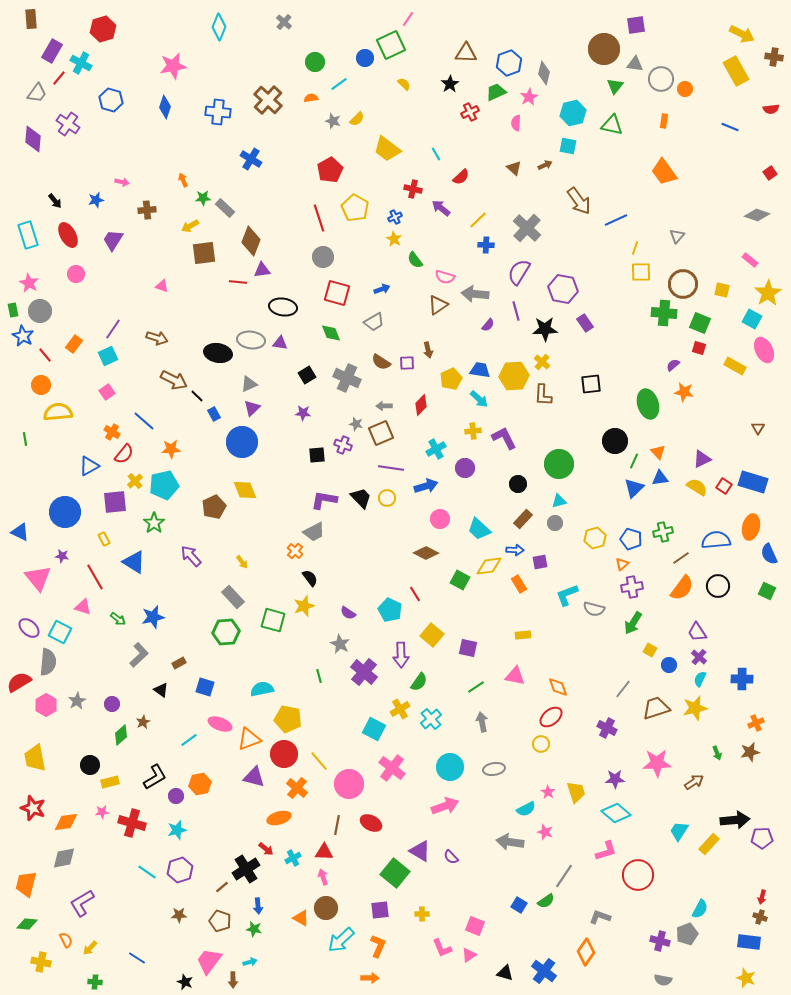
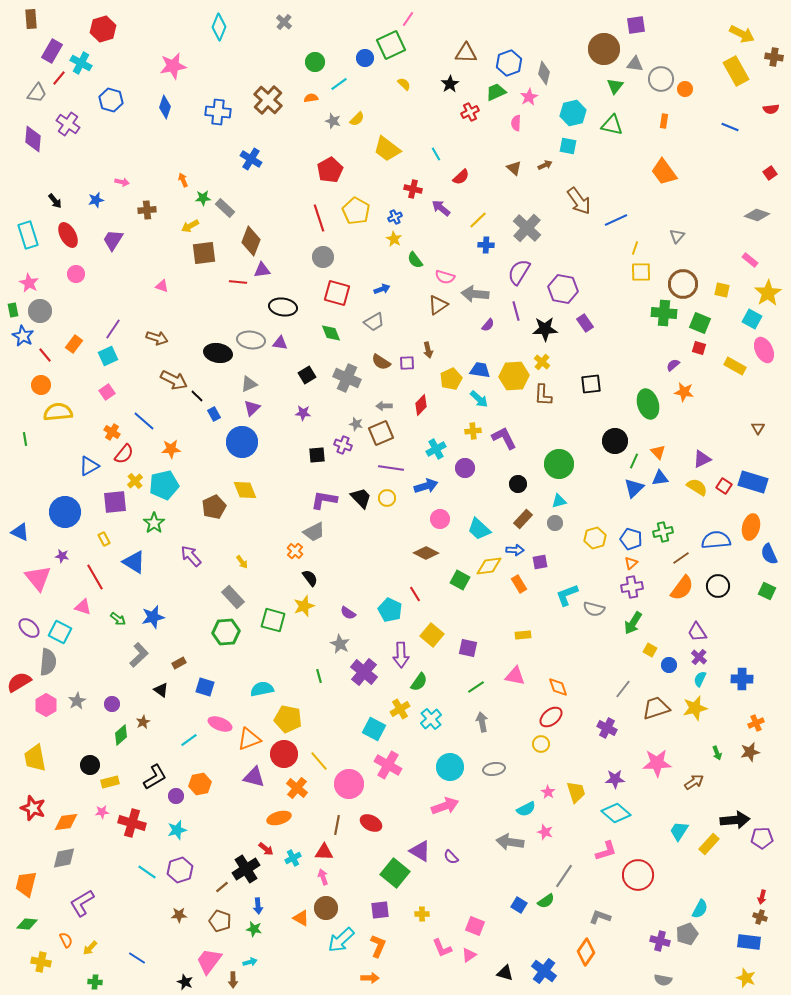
yellow pentagon at (355, 208): moved 1 px right, 3 px down
orange triangle at (622, 564): moved 9 px right, 1 px up
pink cross at (392, 768): moved 4 px left, 3 px up; rotated 8 degrees counterclockwise
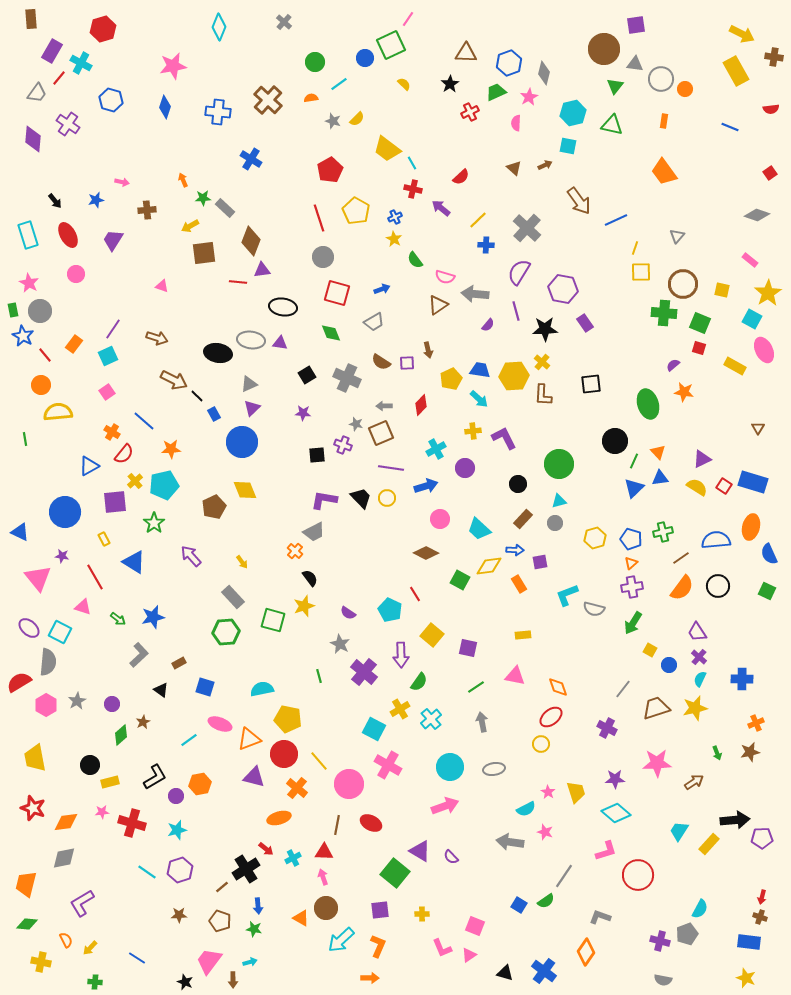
cyan line at (436, 154): moved 24 px left, 9 px down
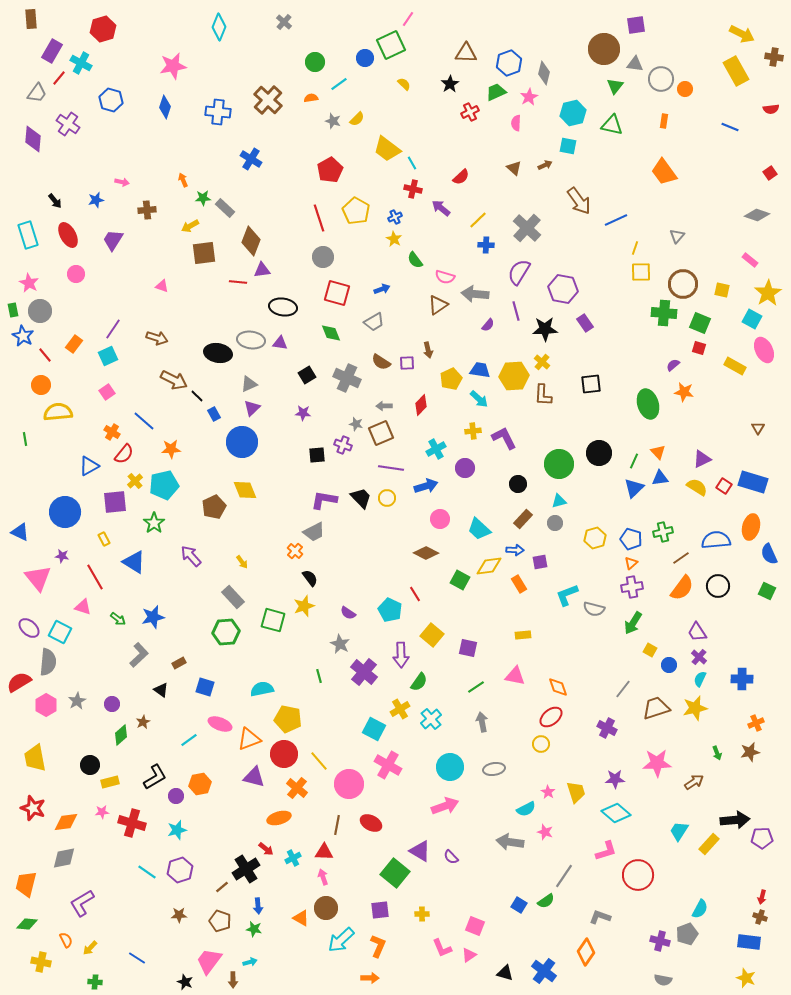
black circle at (615, 441): moved 16 px left, 12 px down
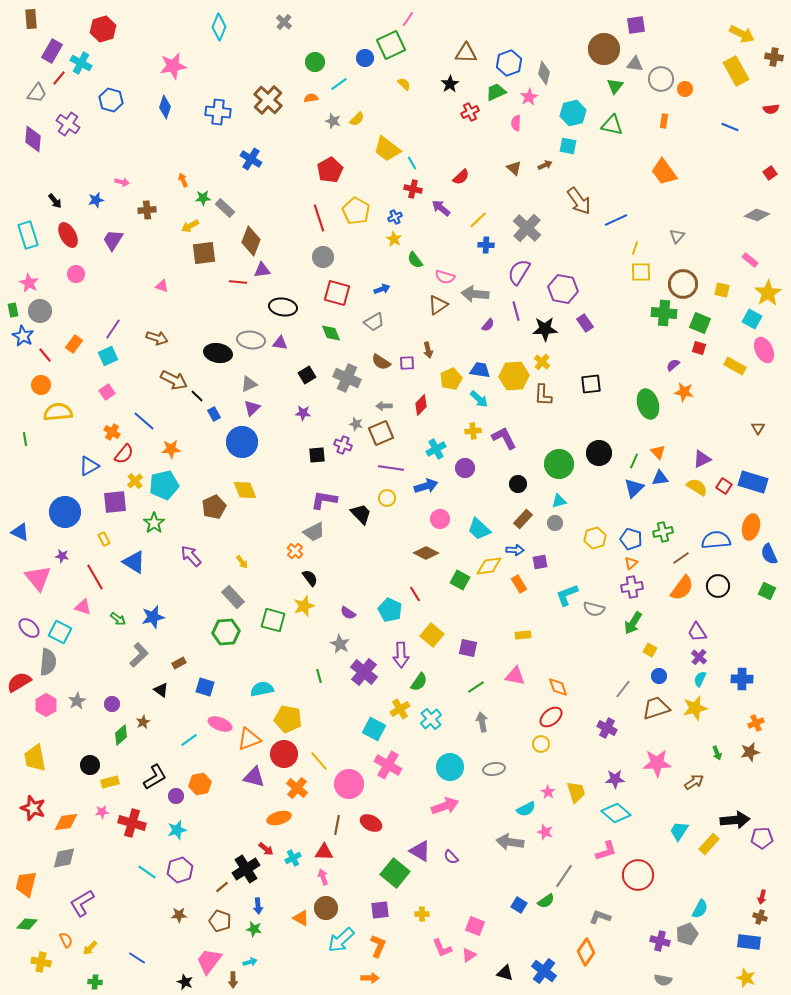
black trapezoid at (361, 498): moved 16 px down
blue circle at (669, 665): moved 10 px left, 11 px down
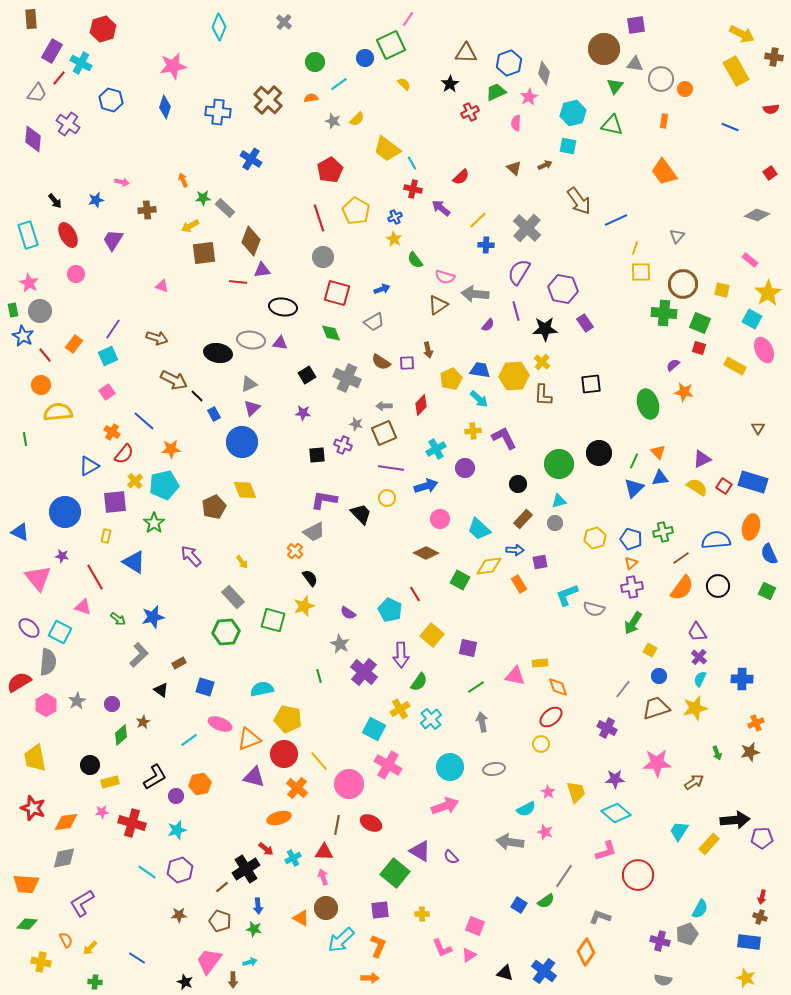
brown square at (381, 433): moved 3 px right
yellow rectangle at (104, 539): moved 2 px right, 3 px up; rotated 40 degrees clockwise
yellow rectangle at (523, 635): moved 17 px right, 28 px down
orange trapezoid at (26, 884): rotated 100 degrees counterclockwise
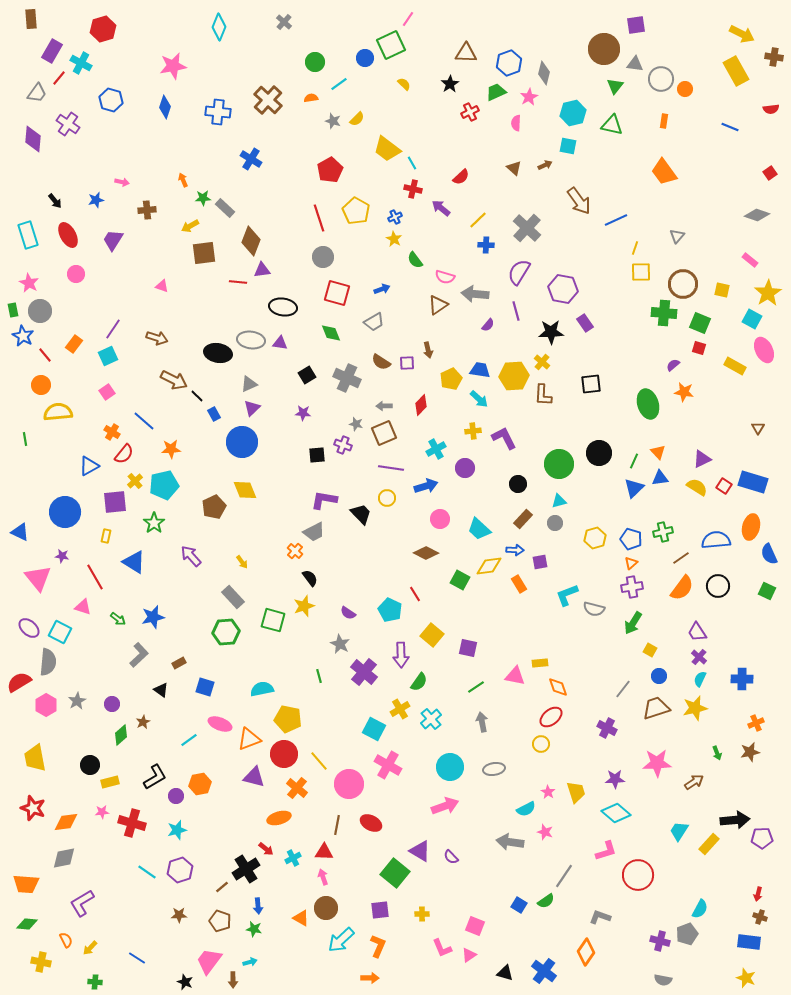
black star at (545, 329): moved 6 px right, 3 px down
red arrow at (762, 897): moved 4 px left, 3 px up
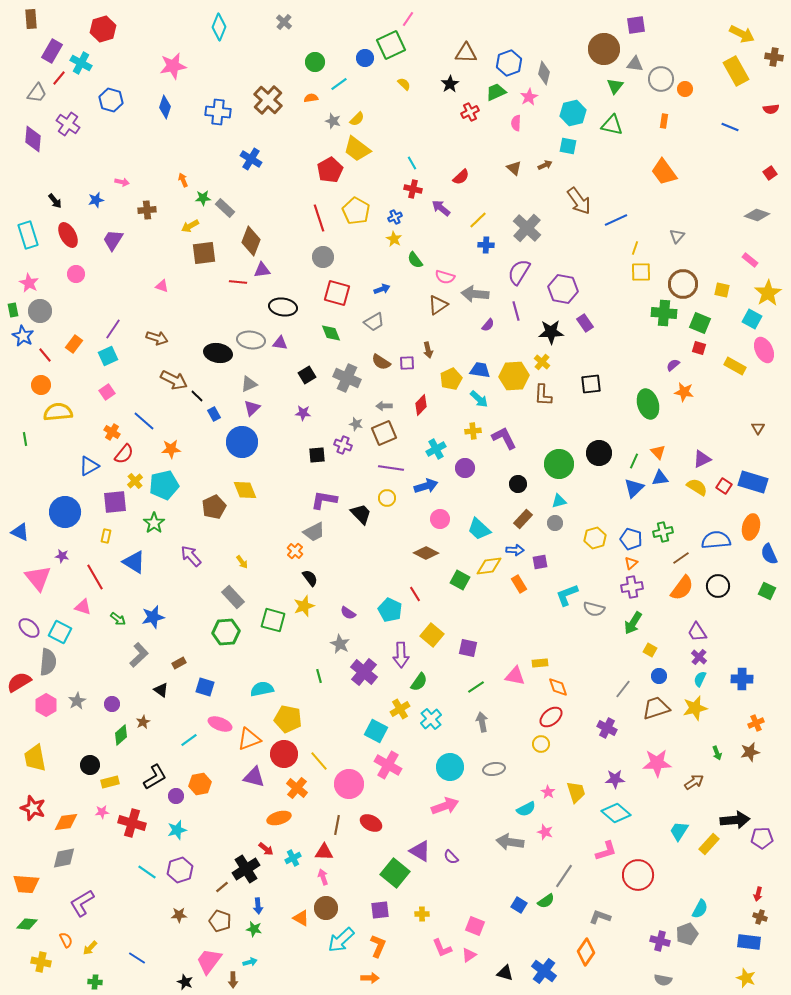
yellow trapezoid at (387, 149): moved 30 px left
cyan square at (374, 729): moved 2 px right, 2 px down
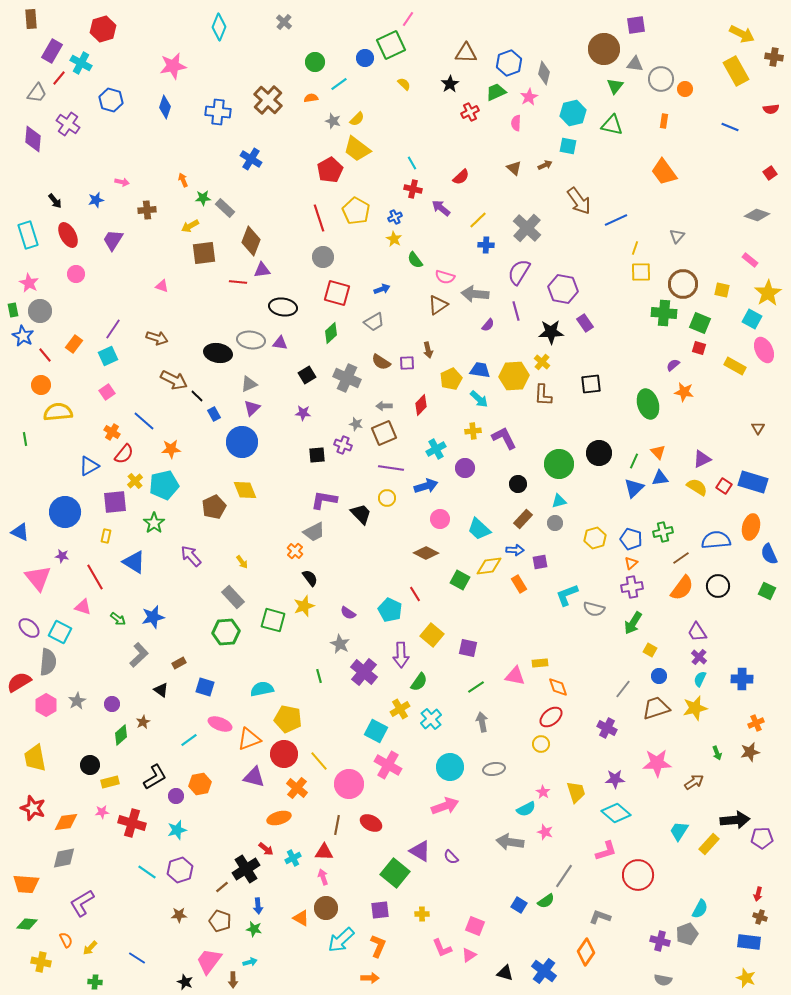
green diamond at (331, 333): rotated 70 degrees clockwise
pink star at (548, 792): moved 5 px left
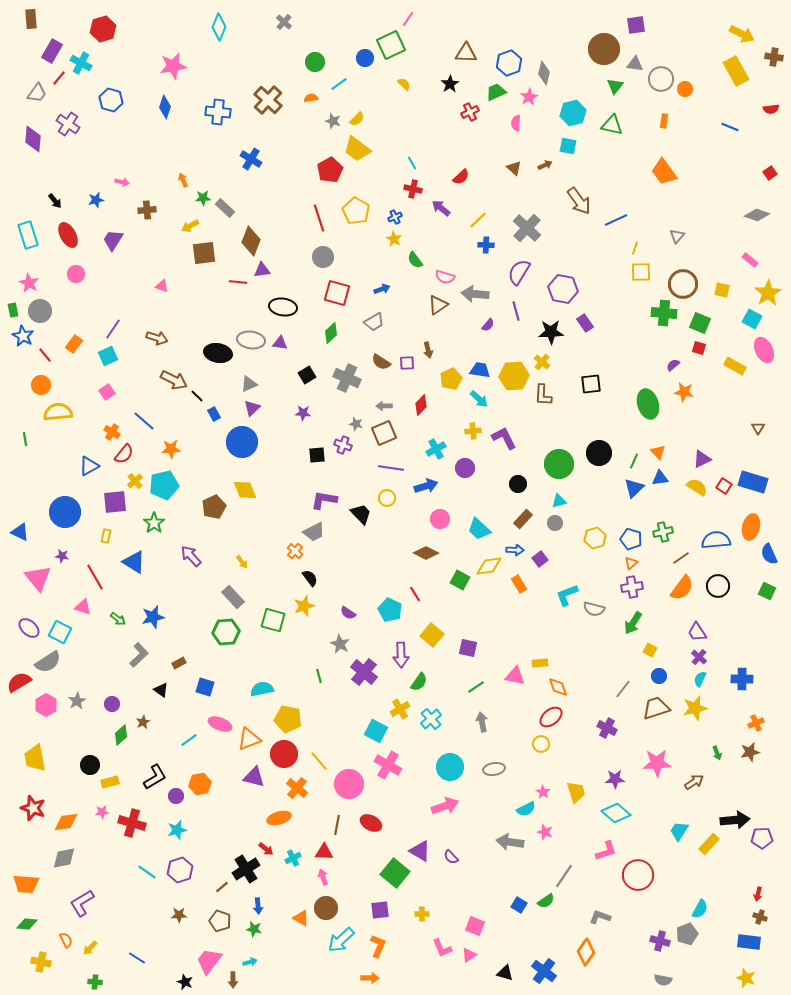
purple square at (540, 562): moved 3 px up; rotated 28 degrees counterclockwise
gray semicircle at (48, 662): rotated 52 degrees clockwise
